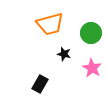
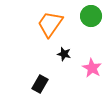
orange trapezoid: rotated 140 degrees clockwise
green circle: moved 17 px up
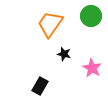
black rectangle: moved 2 px down
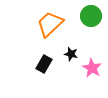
orange trapezoid: rotated 12 degrees clockwise
black star: moved 7 px right
black rectangle: moved 4 px right, 22 px up
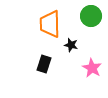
orange trapezoid: rotated 48 degrees counterclockwise
black star: moved 9 px up
black rectangle: rotated 12 degrees counterclockwise
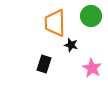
orange trapezoid: moved 5 px right, 1 px up
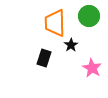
green circle: moved 2 px left
black star: rotated 24 degrees clockwise
black rectangle: moved 6 px up
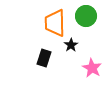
green circle: moved 3 px left
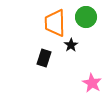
green circle: moved 1 px down
pink star: moved 15 px down
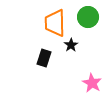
green circle: moved 2 px right
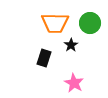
green circle: moved 2 px right, 6 px down
orange trapezoid: rotated 88 degrees counterclockwise
pink star: moved 18 px left
